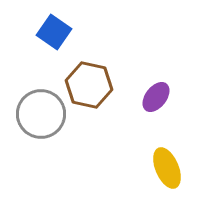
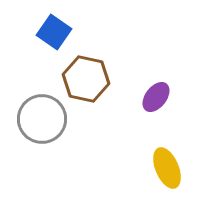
brown hexagon: moved 3 px left, 6 px up
gray circle: moved 1 px right, 5 px down
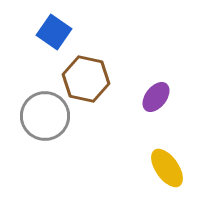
gray circle: moved 3 px right, 3 px up
yellow ellipse: rotated 12 degrees counterclockwise
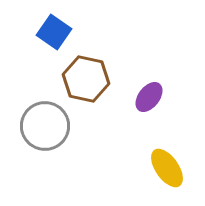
purple ellipse: moved 7 px left
gray circle: moved 10 px down
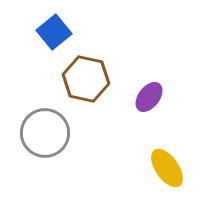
blue square: rotated 16 degrees clockwise
gray circle: moved 7 px down
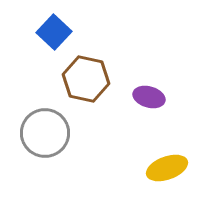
blue square: rotated 8 degrees counterclockwise
purple ellipse: rotated 68 degrees clockwise
yellow ellipse: rotated 75 degrees counterclockwise
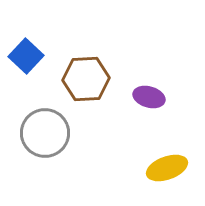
blue square: moved 28 px left, 24 px down
brown hexagon: rotated 15 degrees counterclockwise
